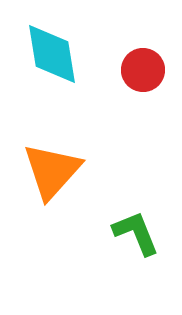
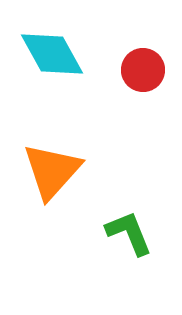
cyan diamond: rotated 20 degrees counterclockwise
green L-shape: moved 7 px left
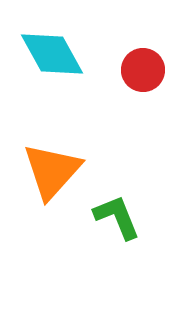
green L-shape: moved 12 px left, 16 px up
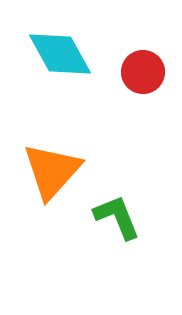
cyan diamond: moved 8 px right
red circle: moved 2 px down
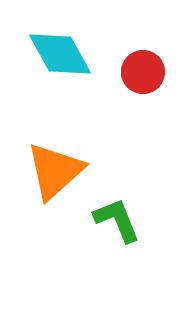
orange triangle: moved 3 px right; rotated 6 degrees clockwise
green L-shape: moved 3 px down
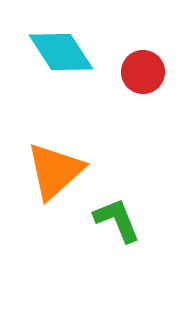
cyan diamond: moved 1 px right, 2 px up; rotated 4 degrees counterclockwise
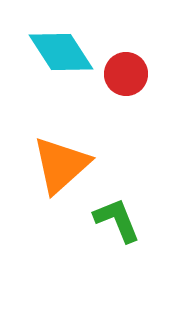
red circle: moved 17 px left, 2 px down
orange triangle: moved 6 px right, 6 px up
